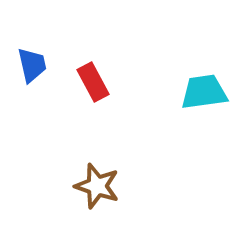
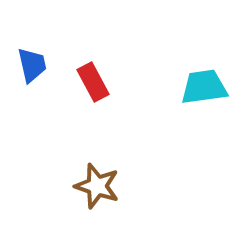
cyan trapezoid: moved 5 px up
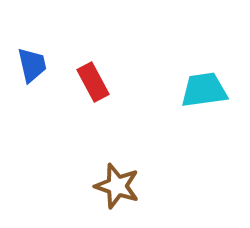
cyan trapezoid: moved 3 px down
brown star: moved 20 px right
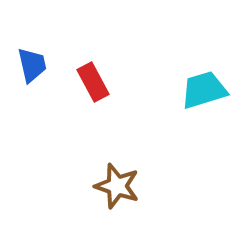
cyan trapezoid: rotated 9 degrees counterclockwise
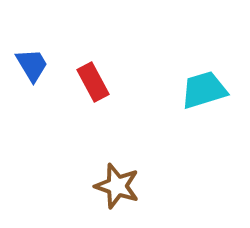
blue trapezoid: rotated 18 degrees counterclockwise
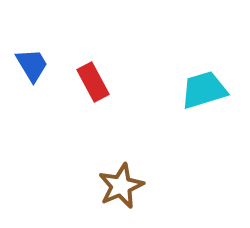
brown star: moved 4 px right; rotated 30 degrees clockwise
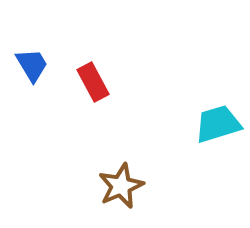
cyan trapezoid: moved 14 px right, 34 px down
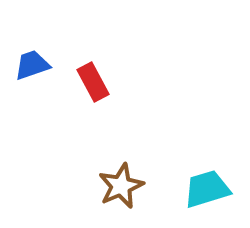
blue trapezoid: rotated 78 degrees counterclockwise
cyan trapezoid: moved 11 px left, 65 px down
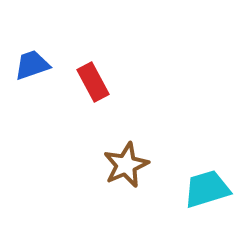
brown star: moved 5 px right, 21 px up
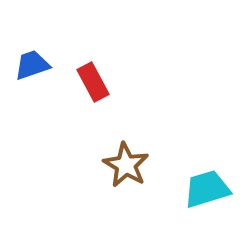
brown star: rotated 18 degrees counterclockwise
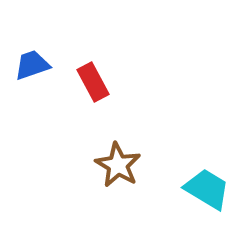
brown star: moved 8 px left
cyan trapezoid: rotated 48 degrees clockwise
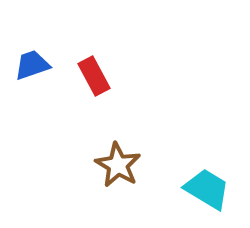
red rectangle: moved 1 px right, 6 px up
